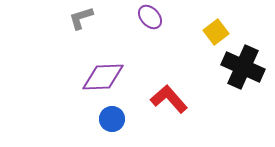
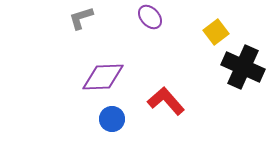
red L-shape: moved 3 px left, 2 px down
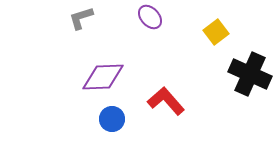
black cross: moved 7 px right, 7 px down
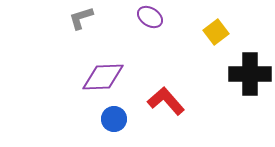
purple ellipse: rotated 15 degrees counterclockwise
black cross: rotated 24 degrees counterclockwise
blue circle: moved 2 px right
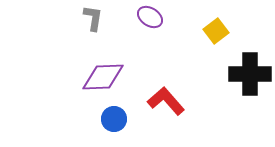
gray L-shape: moved 12 px right; rotated 116 degrees clockwise
yellow square: moved 1 px up
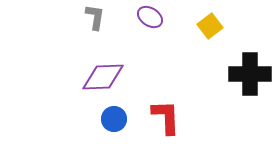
gray L-shape: moved 2 px right, 1 px up
yellow square: moved 6 px left, 5 px up
red L-shape: moved 16 px down; rotated 39 degrees clockwise
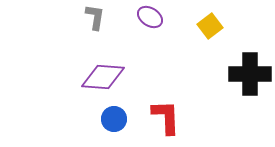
purple diamond: rotated 6 degrees clockwise
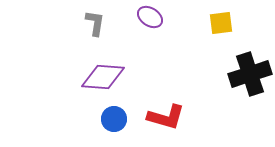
gray L-shape: moved 6 px down
yellow square: moved 11 px right, 3 px up; rotated 30 degrees clockwise
black cross: rotated 18 degrees counterclockwise
red L-shape: rotated 108 degrees clockwise
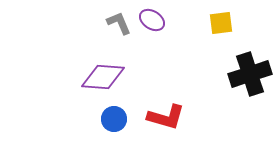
purple ellipse: moved 2 px right, 3 px down
gray L-shape: moved 24 px right; rotated 32 degrees counterclockwise
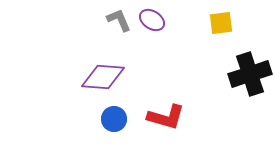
gray L-shape: moved 3 px up
